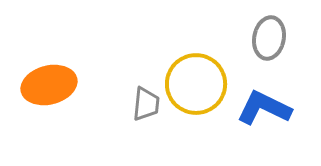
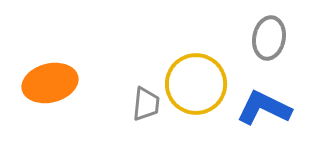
orange ellipse: moved 1 px right, 2 px up
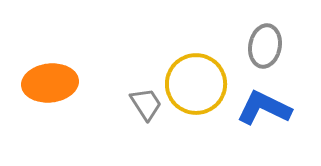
gray ellipse: moved 4 px left, 8 px down
orange ellipse: rotated 8 degrees clockwise
gray trapezoid: rotated 39 degrees counterclockwise
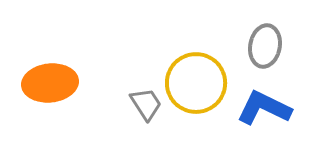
yellow circle: moved 1 px up
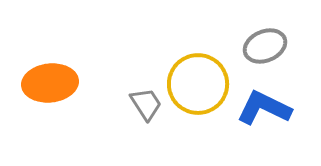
gray ellipse: rotated 57 degrees clockwise
yellow circle: moved 2 px right, 1 px down
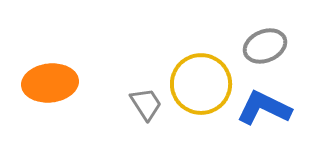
yellow circle: moved 3 px right
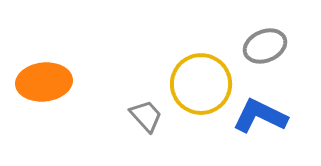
orange ellipse: moved 6 px left, 1 px up
gray trapezoid: moved 12 px down; rotated 9 degrees counterclockwise
blue L-shape: moved 4 px left, 8 px down
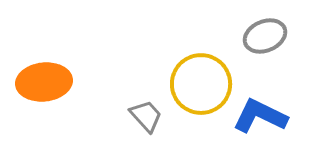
gray ellipse: moved 10 px up
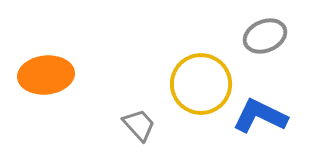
orange ellipse: moved 2 px right, 7 px up
gray trapezoid: moved 7 px left, 9 px down
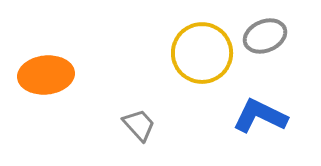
yellow circle: moved 1 px right, 31 px up
